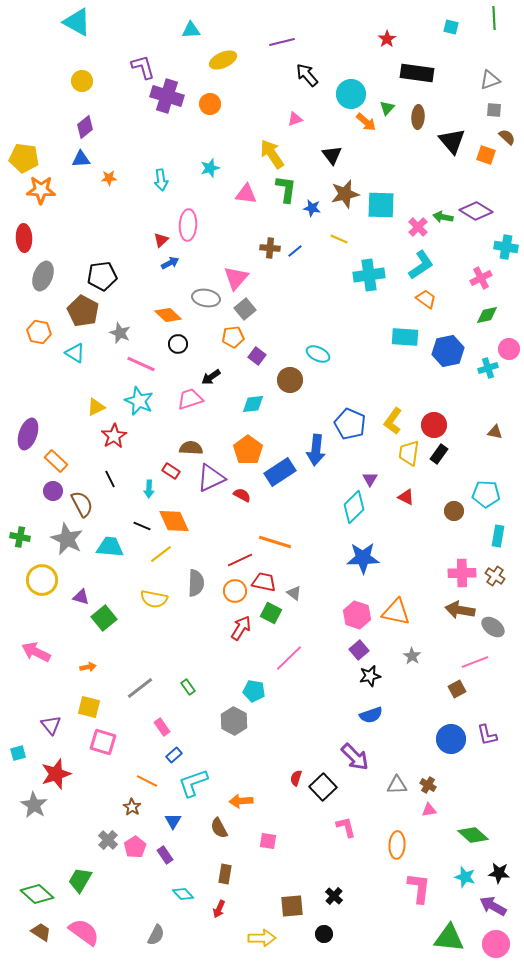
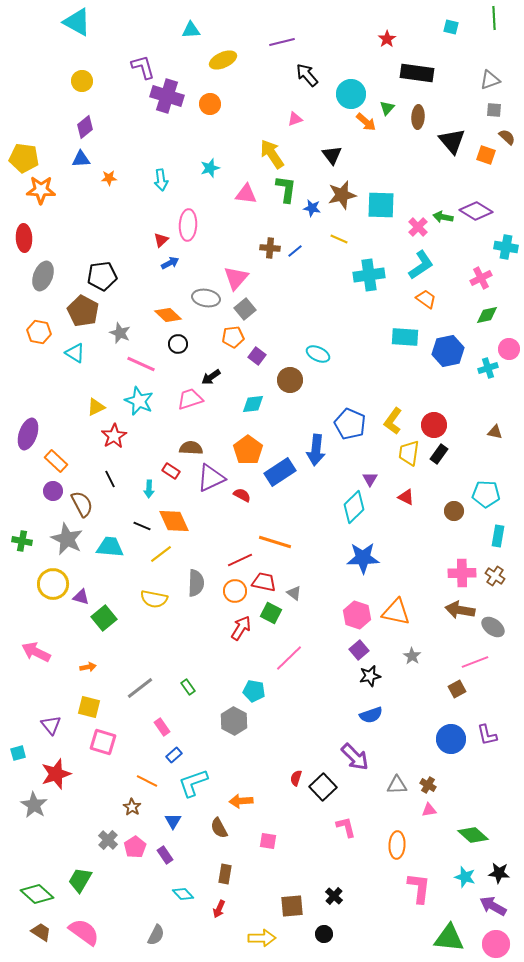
brown star at (345, 194): moved 3 px left, 1 px down
green cross at (20, 537): moved 2 px right, 4 px down
yellow circle at (42, 580): moved 11 px right, 4 px down
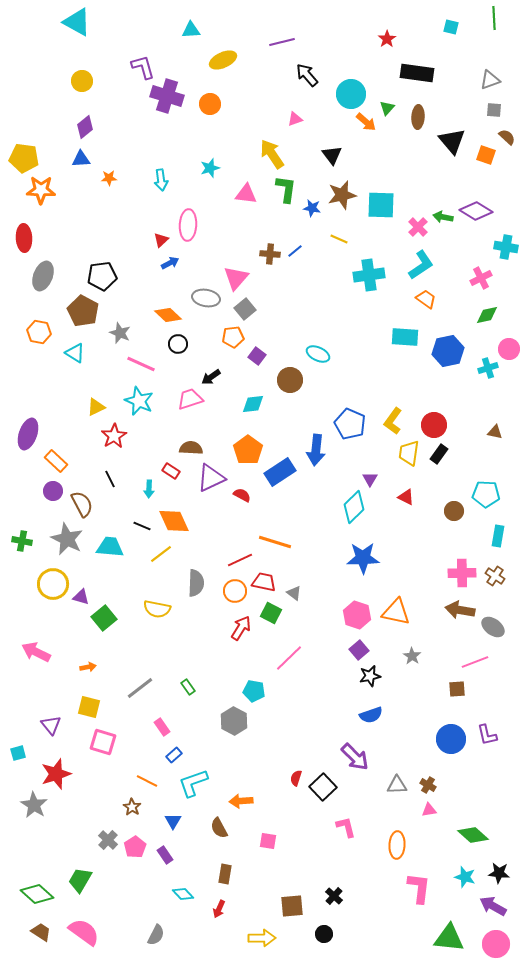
brown cross at (270, 248): moved 6 px down
yellow semicircle at (154, 599): moved 3 px right, 10 px down
brown square at (457, 689): rotated 24 degrees clockwise
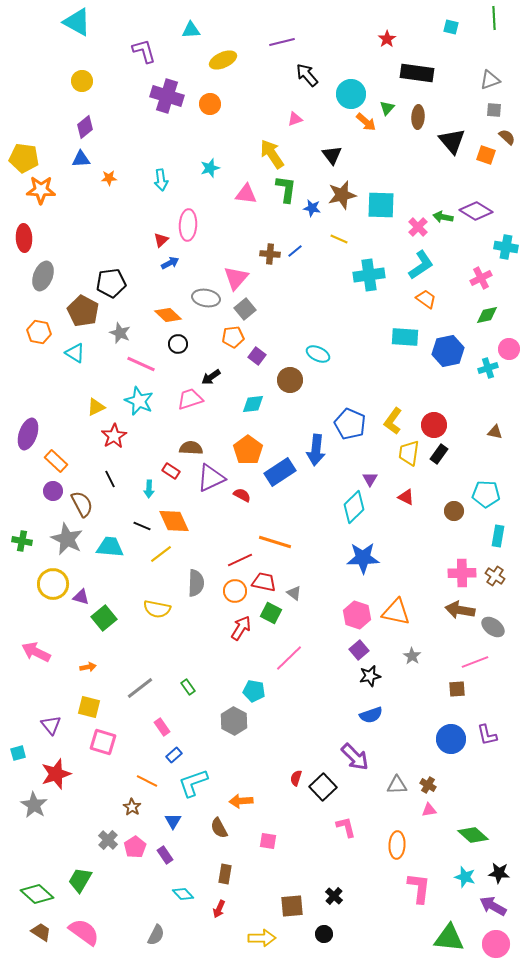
purple L-shape at (143, 67): moved 1 px right, 16 px up
black pentagon at (102, 276): moved 9 px right, 7 px down
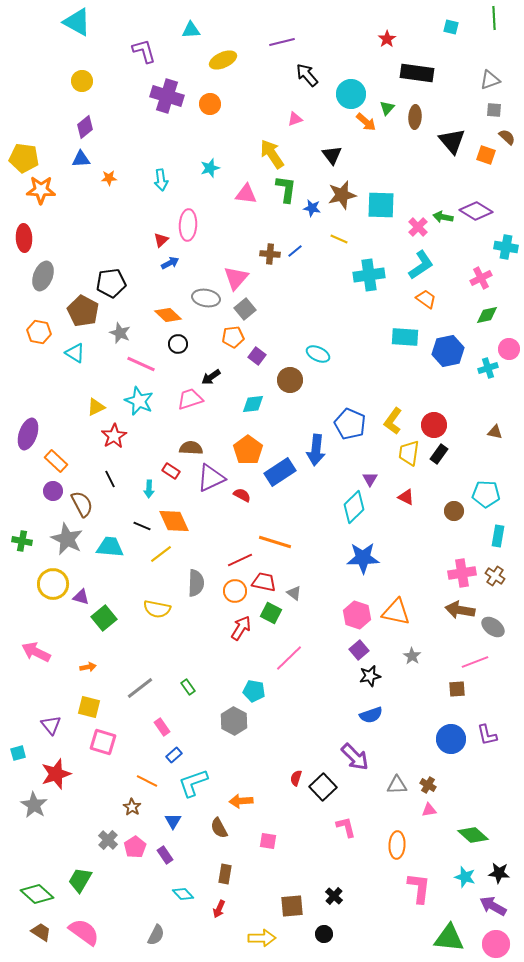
brown ellipse at (418, 117): moved 3 px left
pink cross at (462, 573): rotated 8 degrees counterclockwise
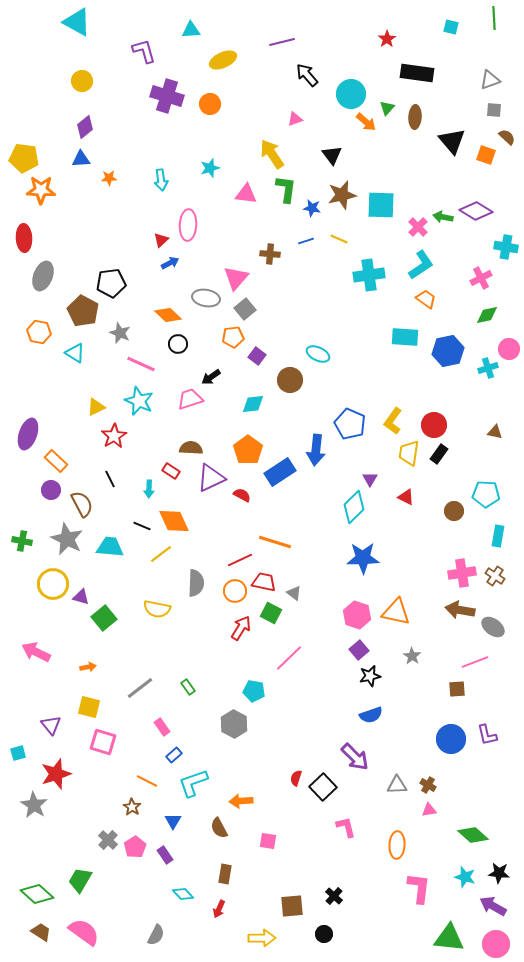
blue line at (295, 251): moved 11 px right, 10 px up; rotated 21 degrees clockwise
purple circle at (53, 491): moved 2 px left, 1 px up
gray hexagon at (234, 721): moved 3 px down
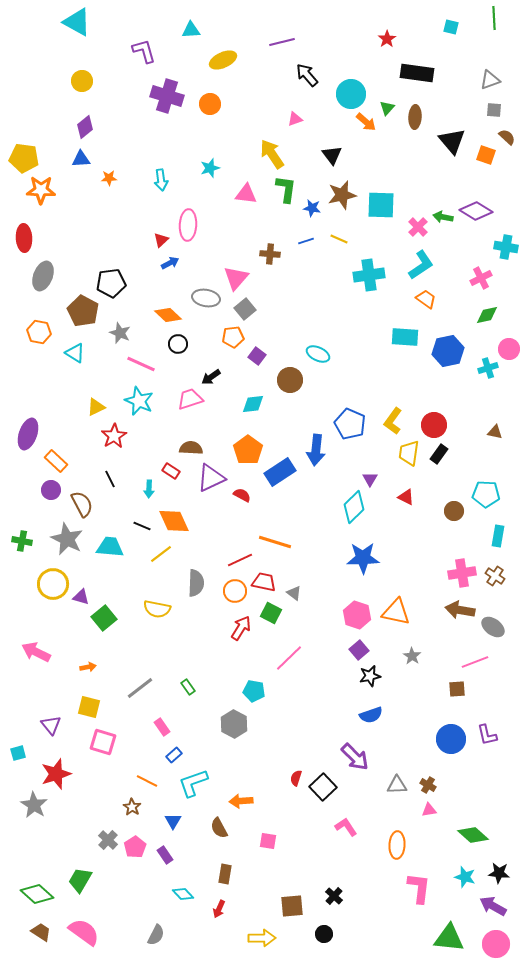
pink L-shape at (346, 827): rotated 20 degrees counterclockwise
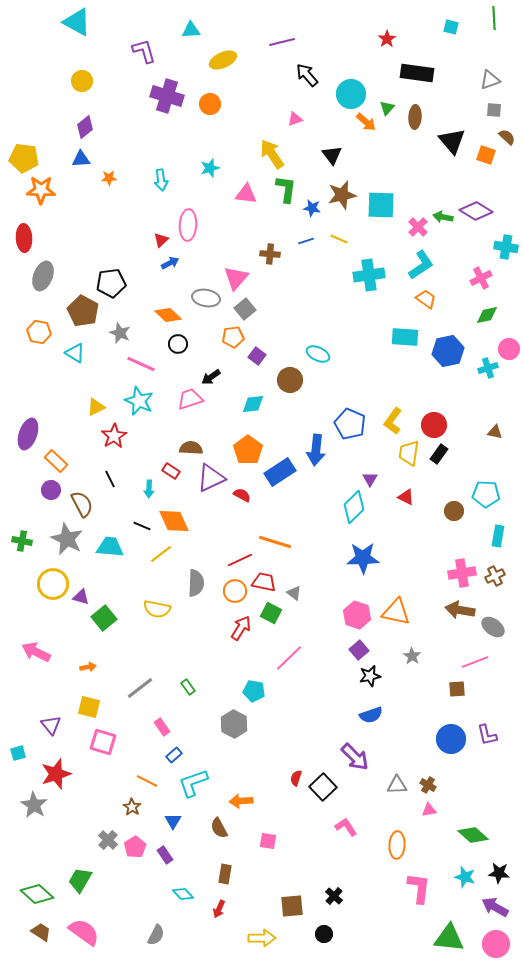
brown cross at (495, 576): rotated 30 degrees clockwise
purple arrow at (493, 906): moved 2 px right, 1 px down
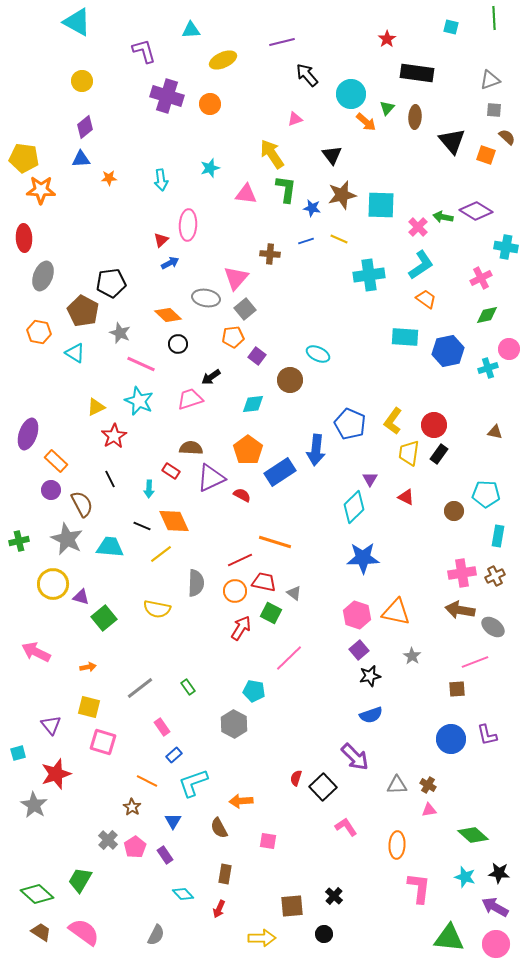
green cross at (22, 541): moved 3 px left; rotated 24 degrees counterclockwise
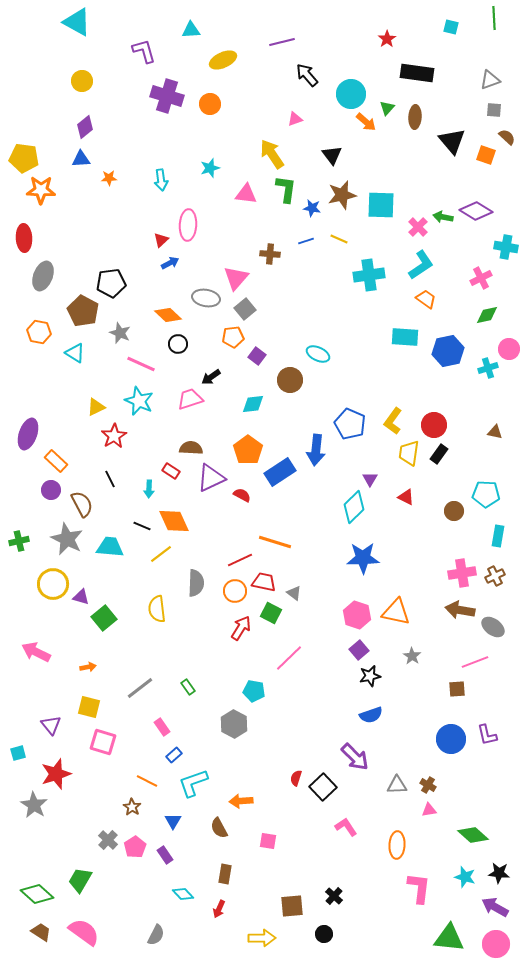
yellow semicircle at (157, 609): rotated 72 degrees clockwise
